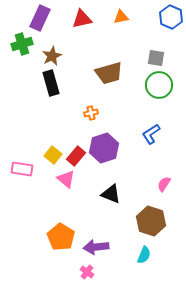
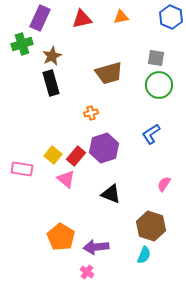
brown hexagon: moved 5 px down
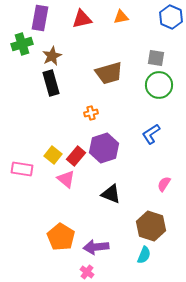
purple rectangle: rotated 15 degrees counterclockwise
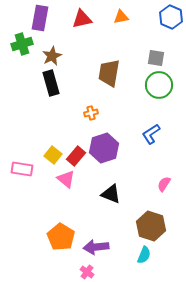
brown trapezoid: rotated 116 degrees clockwise
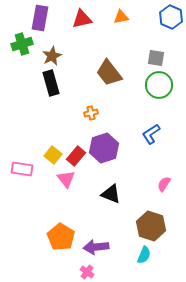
brown trapezoid: rotated 48 degrees counterclockwise
pink triangle: rotated 12 degrees clockwise
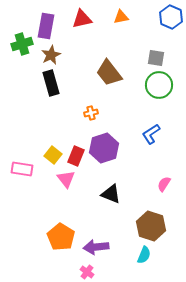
purple rectangle: moved 6 px right, 8 px down
brown star: moved 1 px left, 1 px up
red rectangle: rotated 18 degrees counterclockwise
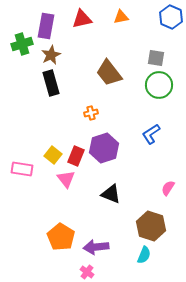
pink semicircle: moved 4 px right, 4 px down
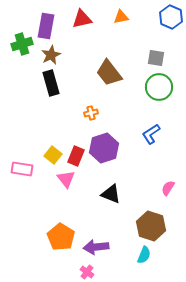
green circle: moved 2 px down
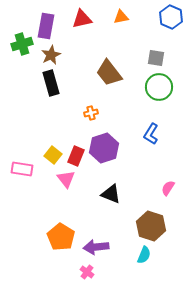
blue L-shape: rotated 25 degrees counterclockwise
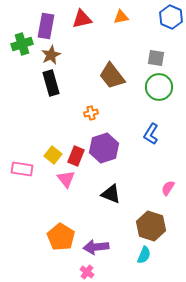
brown trapezoid: moved 3 px right, 3 px down
